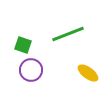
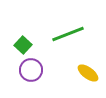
green square: rotated 24 degrees clockwise
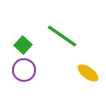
green line: moved 6 px left, 2 px down; rotated 56 degrees clockwise
purple circle: moved 7 px left
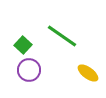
purple circle: moved 5 px right
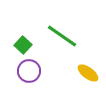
purple circle: moved 1 px down
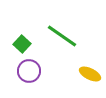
green square: moved 1 px left, 1 px up
yellow ellipse: moved 2 px right, 1 px down; rotated 10 degrees counterclockwise
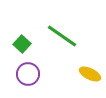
purple circle: moved 1 px left, 3 px down
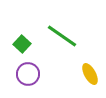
yellow ellipse: rotated 35 degrees clockwise
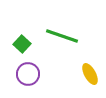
green line: rotated 16 degrees counterclockwise
